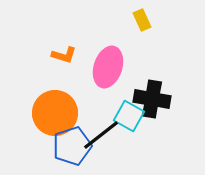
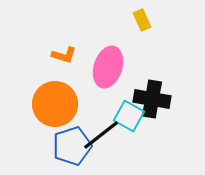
orange circle: moved 9 px up
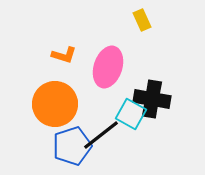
cyan square: moved 2 px right, 2 px up
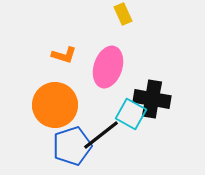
yellow rectangle: moved 19 px left, 6 px up
orange circle: moved 1 px down
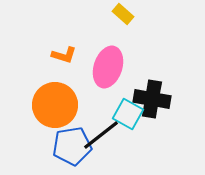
yellow rectangle: rotated 25 degrees counterclockwise
cyan square: moved 3 px left
blue pentagon: rotated 9 degrees clockwise
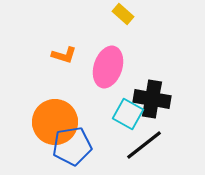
orange circle: moved 17 px down
black line: moved 43 px right, 10 px down
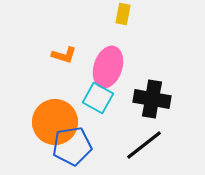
yellow rectangle: rotated 60 degrees clockwise
cyan square: moved 30 px left, 16 px up
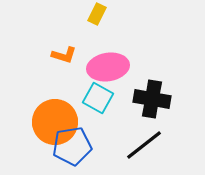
yellow rectangle: moved 26 px left; rotated 15 degrees clockwise
pink ellipse: rotated 63 degrees clockwise
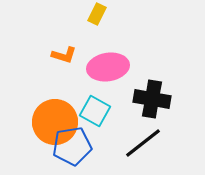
cyan square: moved 3 px left, 13 px down
black line: moved 1 px left, 2 px up
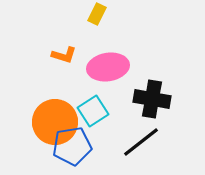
cyan square: moved 2 px left; rotated 28 degrees clockwise
black line: moved 2 px left, 1 px up
